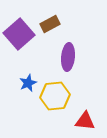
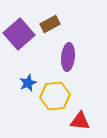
red triangle: moved 5 px left
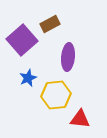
purple square: moved 3 px right, 6 px down
blue star: moved 5 px up
yellow hexagon: moved 1 px right, 1 px up
red triangle: moved 2 px up
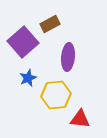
purple square: moved 1 px right, 2 px down
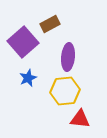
yellow hexagon: moved 9 px right, 4 px up
